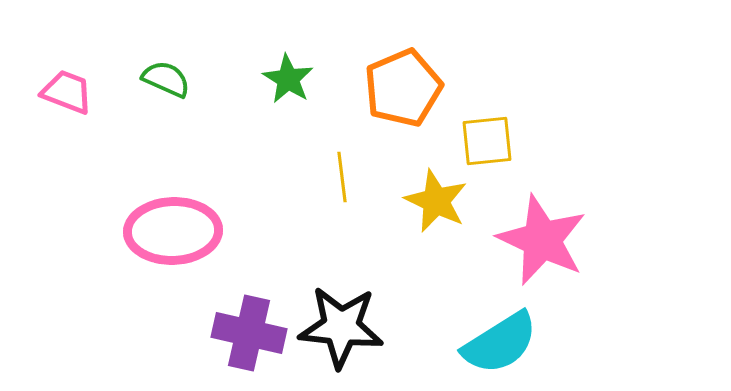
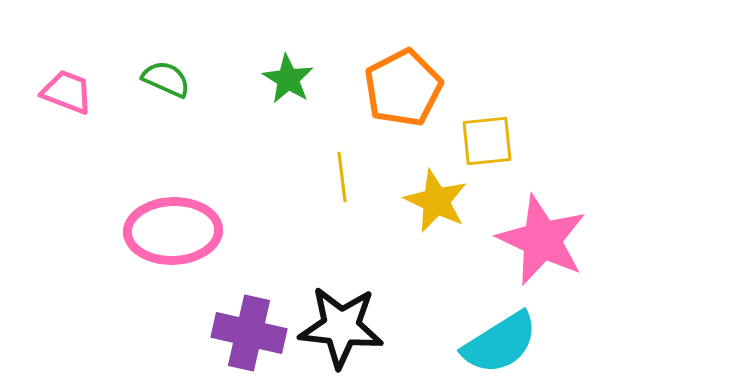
orange pentagon: rotated 4 degrees counterclockwise
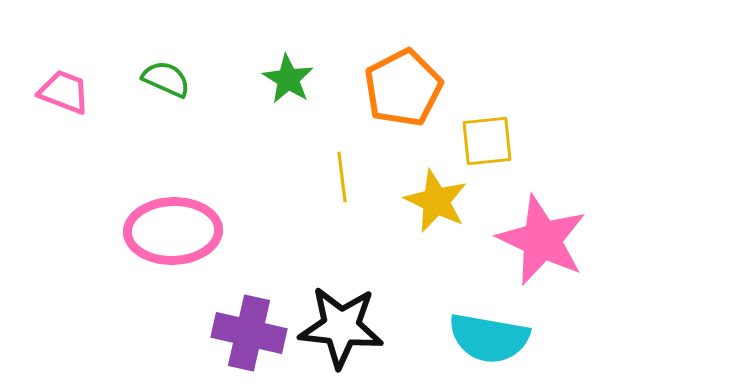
pink trapezoid: moved 3 px left
cyan semicircle: moved 11 px left, 5 px up; rotated 42 degrees clockwise
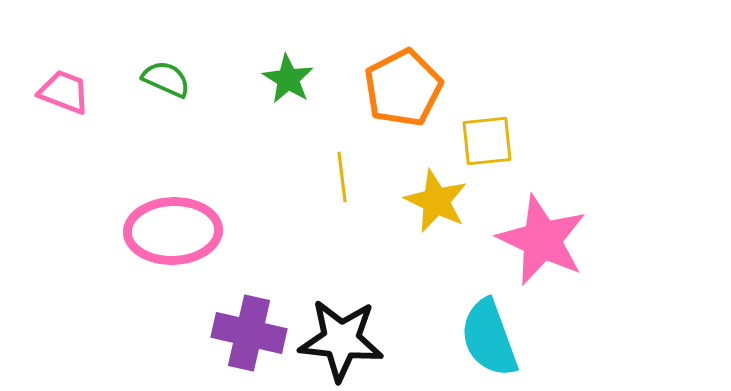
black star: moved 13 px down
cyan semicircle: rotated 60 degrees clockwise
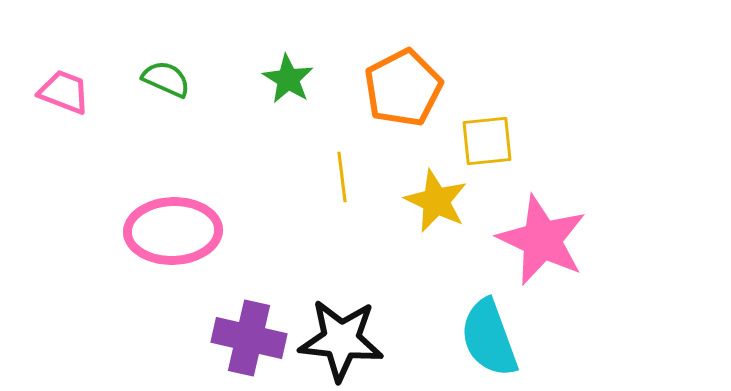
purple cross: moved 5 px down
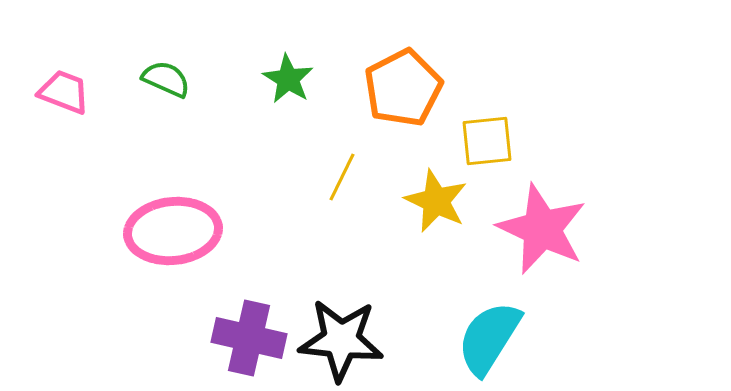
yellow line: rotated 33 degrees clockwise
pink ellipse: rotated 4 degrees counterclockwise
pink star: moved 11 px up
cyan semicircle: rotated 52 degrees clockwise
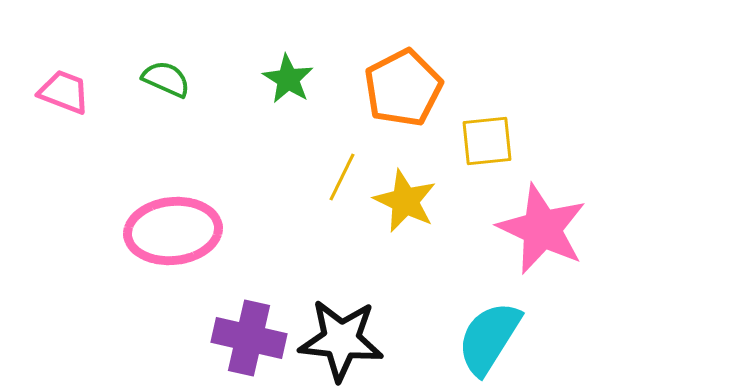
yellow star: moved 31 px left
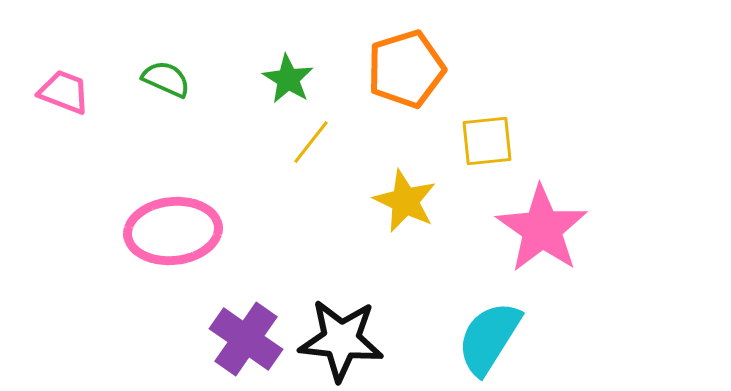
orange pentagon: moved 3 px right, 19 px up; rotated 10 degrees clockwise
yellow line: moved 31 px left, 35 px up; rotated 12 degrees clockwise
pink star: rotated 10 degrees clockwise
purple cross: moved 3 px left, 1 px down; rotated 22 degrees clockwise
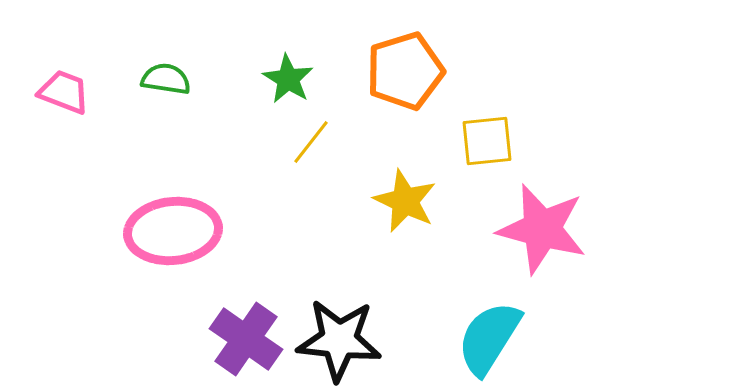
orange pentagon: moved 1 px left, 2 px down
green semicircle: rotated 15 degrees counterclockwise
pink star: rotated 20 degrees counterclockwise
black star: moved 2 px left
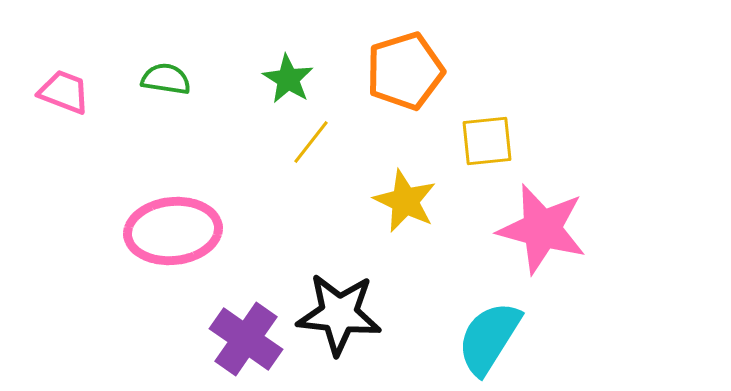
black star: moved 26 px up
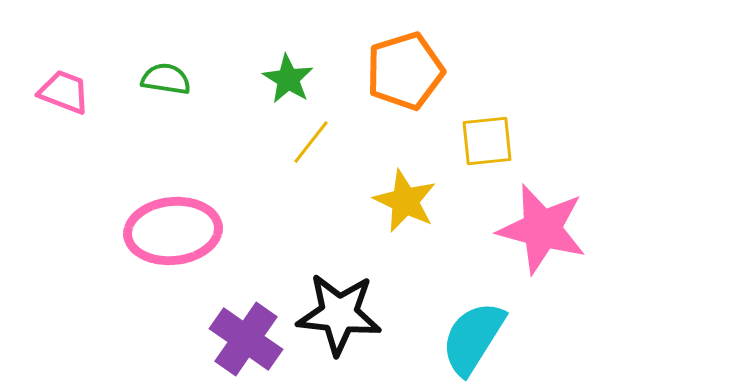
cyan semicircle: moved 16 px left
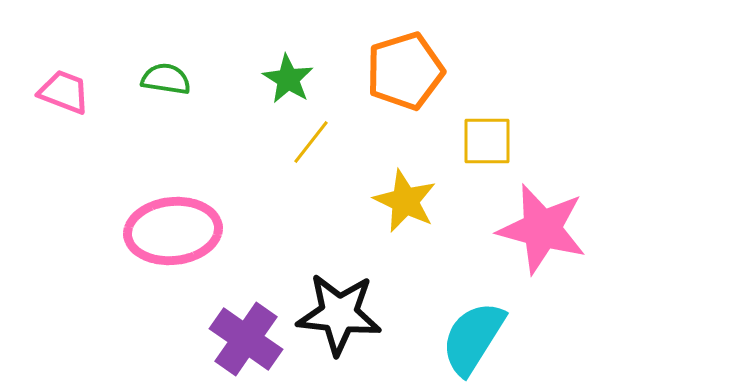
yellow square: rotated 6 degrees clockwise
